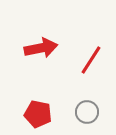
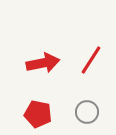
red arrow: moved 2 px right, 15 px down
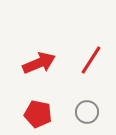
red arrow: moved 4 px left; rotated 12 degrees counterclockwise
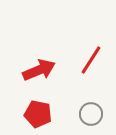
red arrow: moved 7 px down
gray circle: moved 4 px right, 2 px down
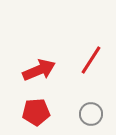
red pentagon: moved 2 px left, 2 px up; rotated 16 degrees counterclockwise
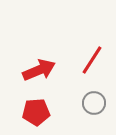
red line: moved 1 px right
gray circle: moved 3 px right, 11 px up
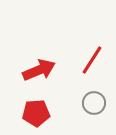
red pentagon: moved 1 px down
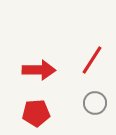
red arrow: rotated 24 degrees clockwise
gray circle: moved 1 px right
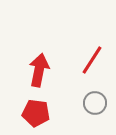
red arrow: rotated 80 degrees counterclockwise
red pentagon: rotated 12 degrees clockwise
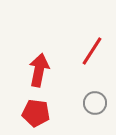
red line: moved 9 px up
